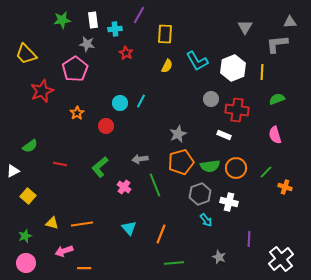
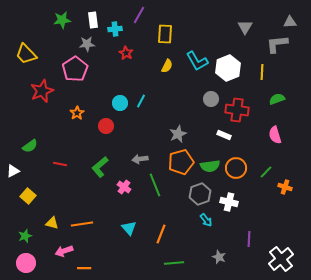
gray star at (87, 44): rotated 14 degrees counterclockwise
white hexagon at (233, 68): moved 5 px left
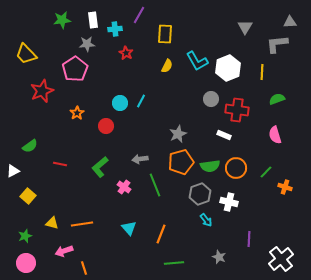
orange line at (84, 268): rotated 72 degrees clockwise
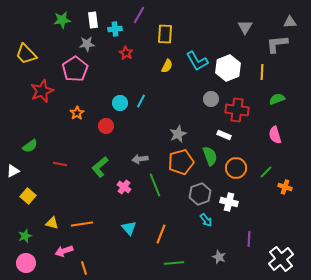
green semicircle at (210, 166): moved 10 px up; rotated 102 degrees counterclockwise
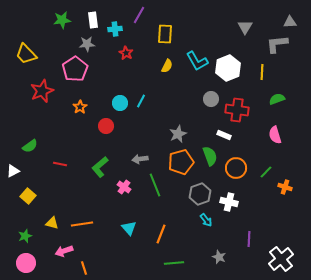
orange star at (77, 113): moved 3 px right, 6 px up
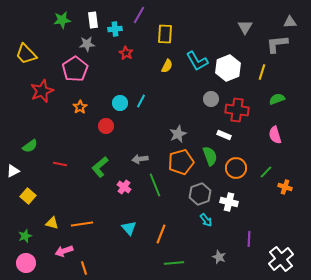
yellow line at (262, 72): rotated 14 degrees clockwise
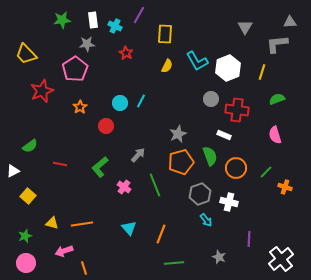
cyan cross at (115, 29): moved 3 px up; rotated 32 degrees clockwise
gray arrow at (140, 159): moved 2 px left, 4 px up; rotated 140 degrees clockwise
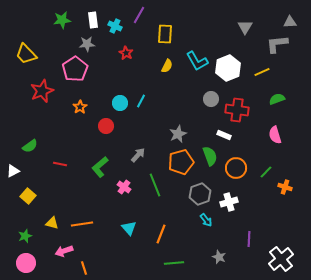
yellow line at (262, 72): rotated 49 degrees clockwise
white cross at (229, 202): rotated 30 degrees counterclockwise
